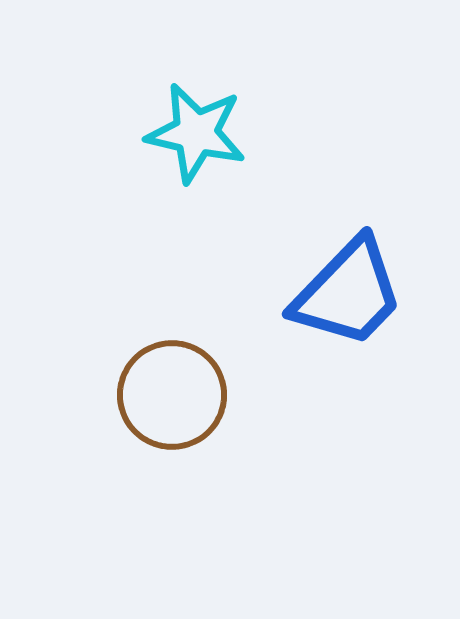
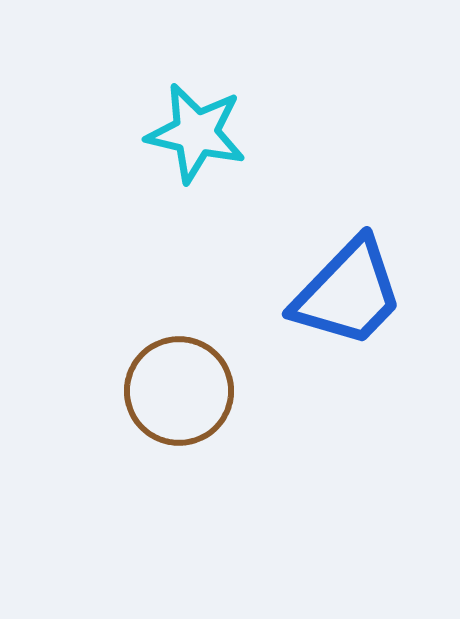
brown circle: moved 7 px right, 4 px up
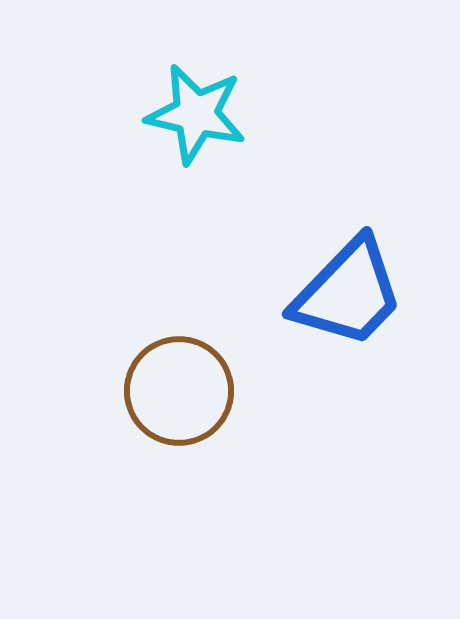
cyan star: moved 19 px up
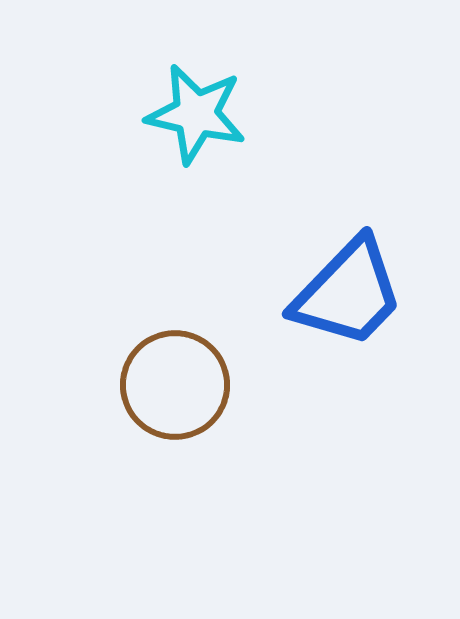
brown circle: moved 4 px left, 6 px up
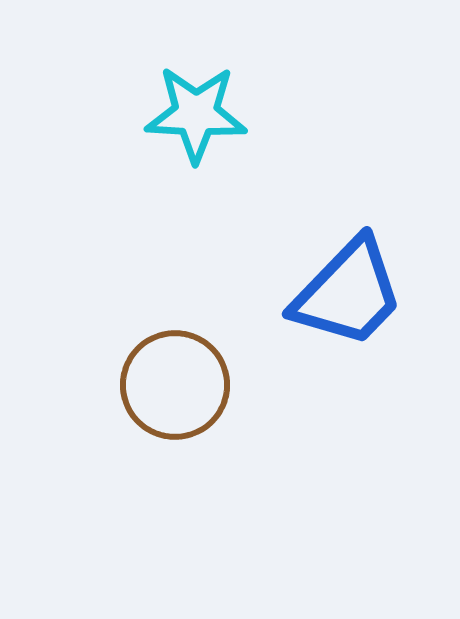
cyan star: rotated 10 degrees counterclockwise
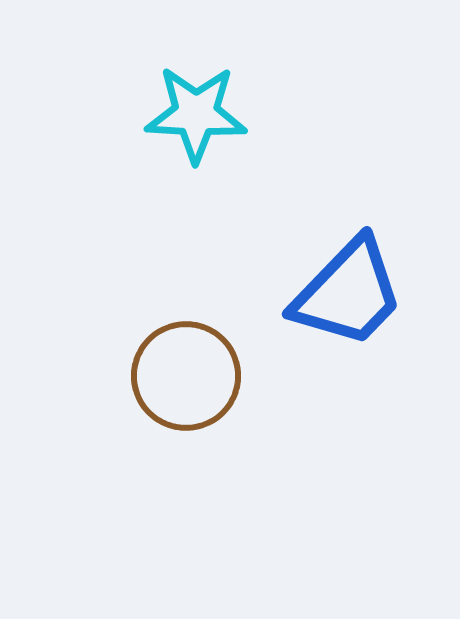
brown circle: moved 11 px right, 9 px up
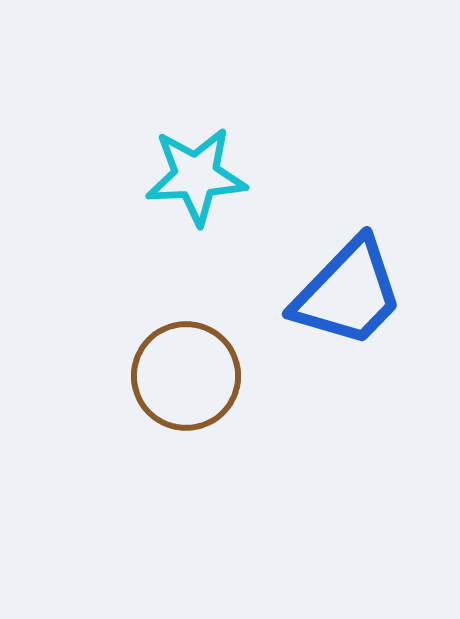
cyan star: moved 62 px down; rotated 6 degrees counterclockwise
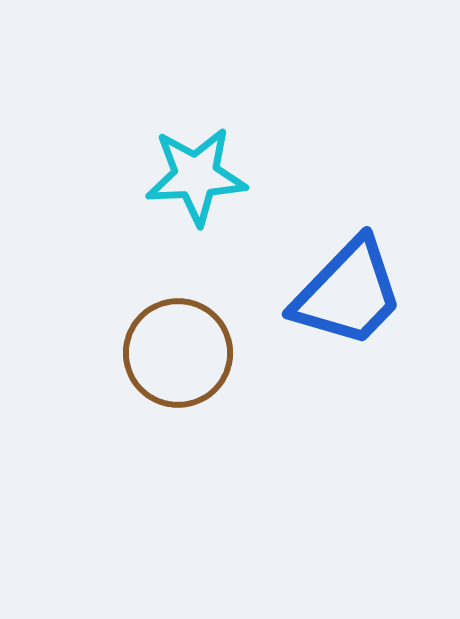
brown circle: moved 8 px left, 23 px up
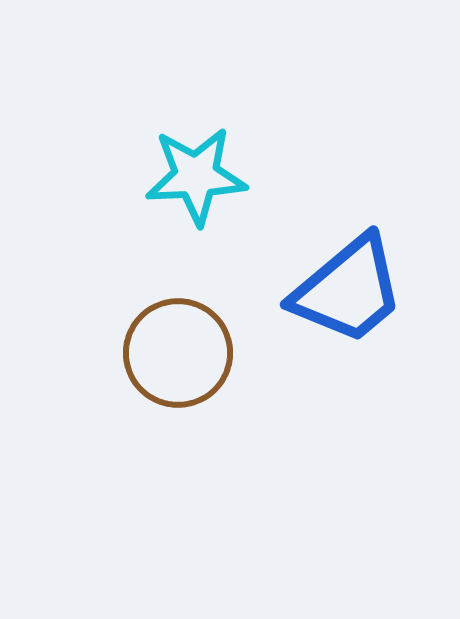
blue trapezoid: moved 3 px up; rotated 6 degrees clockwise
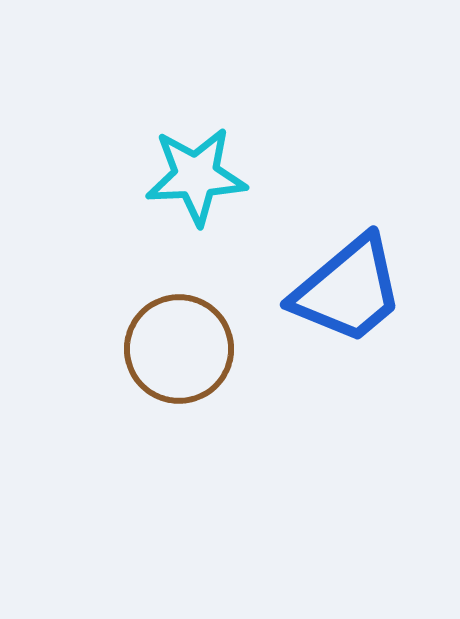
brown circle: moved 1 px right, 4 px up
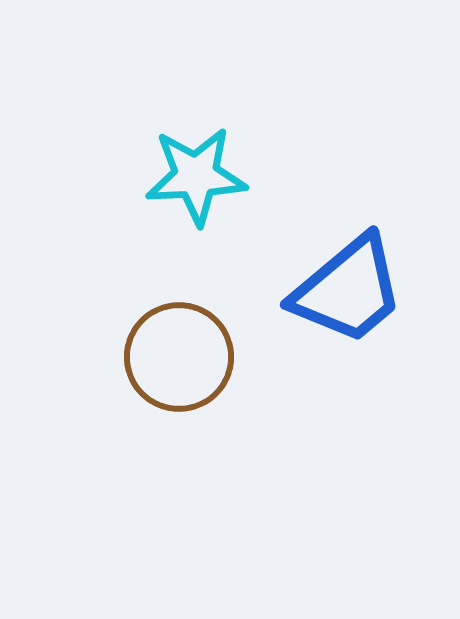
brown circle: moved 8 px down
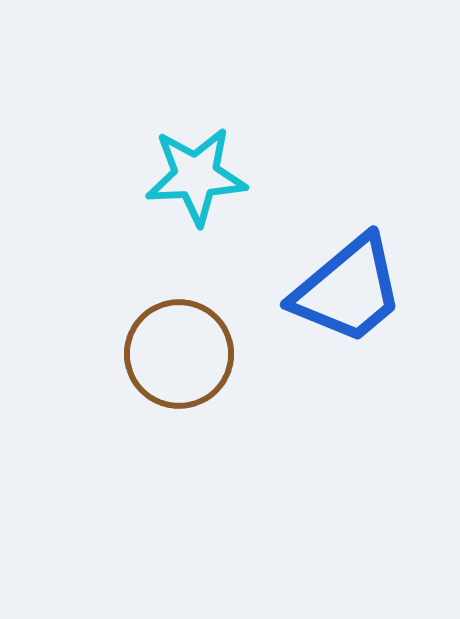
brown circle: moved 3 px up
